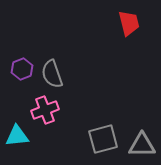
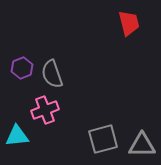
purple hexagon: moved 1 px up
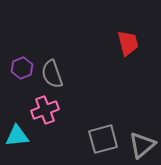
red trapezoid: moved 1 px left, 20 px down
gray triangle: rotated 40 degrees counterclockwise
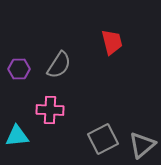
red trapezoid: moved 16 px left, 1 px up
purple hexagon: moved 3 px left, 1 px down; rotated 20 degrees clockwise
gray semicircle: moved 7 px right, 9 px up; rotated 128 degrees counterclockwise
pink cross: moved 5 px right; rotated 24 degrees clockwise
gray square: rotated 12 degrees counterclockwise
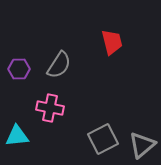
pink cross: moved 2 px up; rotated 8 degrees clockwise
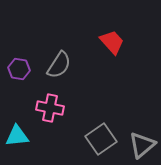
red trapezoid: rotated 28 degrees counterclockwise
purple hexagon: rotated 10 degrees clockwise
gray square: moved 2 px left; rotated 8 degrees counterclockwise
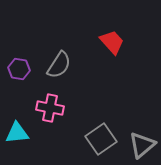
cyan triangle: moved 3 px up
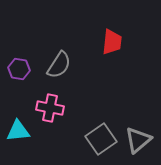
red trapezoid: rotated 48 degrees clockwise
cyan triangle: moved 1 px right, 2 px up
gray triangle: moved 4 px left, 5 px up
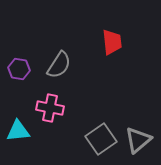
red trapezoid: rotated 12 degrees counterclockwise
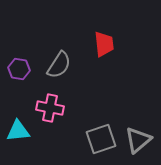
red trapezoid: moved 8 px left, 2 px down
gray square: rotated 16 degrees clockwise
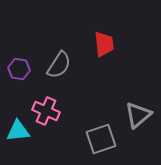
pink cross: moved 4 px left, 3 px down; rotated 12 degrees clockwise
gray triangle: moved 25 px up
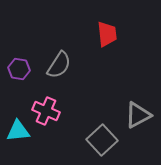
red trapezoid: moved 3 px right, 10 px up
gray triangle: rotated 12 degrees clockwise
gray square: moved 1 px right, 1 px down; rotated 24 degrees counterclockwise
